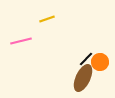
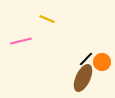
yellow line: rotated 42 degrees clockwise
orange circle: moved 2 px right
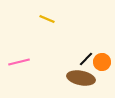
pink line: moved 2 px left, 21 px down
brown ellipse: moved 2 px left; rotated 76 degrees clockwise
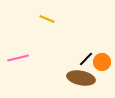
pink line: moved 1 px left, 4 px up
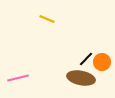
pink line: moved 20 px down
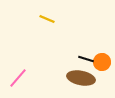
black line: rotated 63 degrees clockwise
pink line: rotated 35 degrees counterclockwise
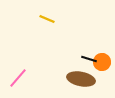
black line: moved 3 px right
brown ellipse: moved 1 px down
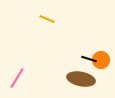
orange circle: moved 1 px left, 2 px up
pink line: moved 1 px left; rotated 10 degrees counterclockwise
